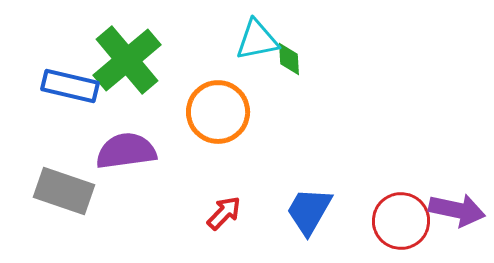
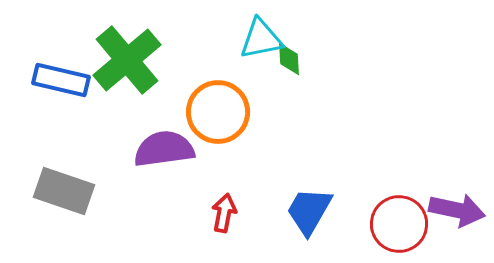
cyan triangle: moved 4 px right, 1 px up
blue rectangle: moved 9 px left, 6 px up
purple semicircle: moved 38 px right, 2 px up
red arrow: rotated 33 degrees counterclockwise
red circle: moved 2 px left, 3 px down
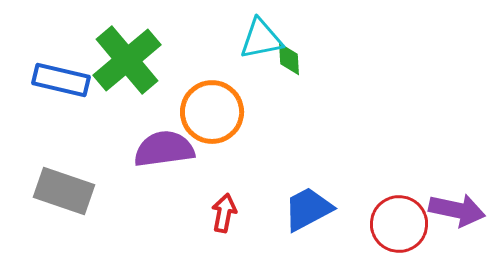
orange circle: moved 6 px left
blue trapezoid: moved 1 px left, 2 px up; rotated 32 degrees clockwise
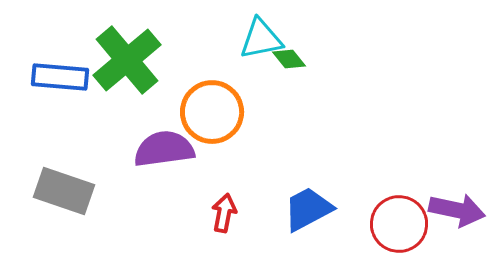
green diamond: rotated 36 degrees counterclockwise
blue rectangle: moved 1 px left, 3 px up; rotated 8 degrees counterclockwise
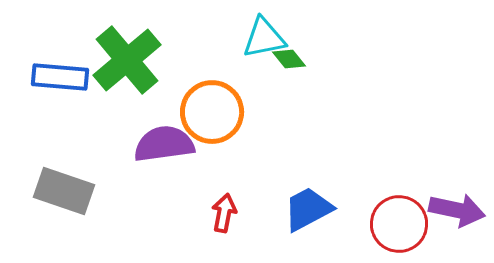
cyan triangle: moved 3 px right, 1 px up
purple semicircle: moved 5 px up
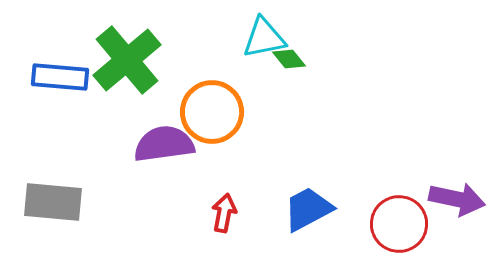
gray rectangle: moved 11 px left, 11 px down; rotated 14 degrees counterclockwise
purple arrow: moved 11 px up
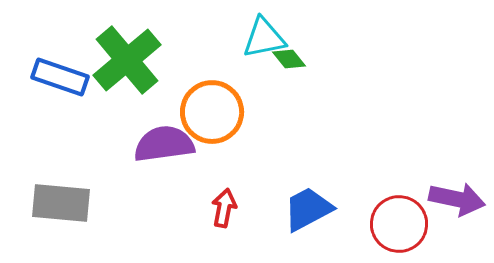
blue rectangle: rotated 14 degrees clockwise
gray rectangle: moved 8 px right, 1 px down
red arrow: moved 5 px up
